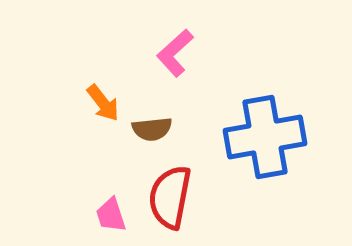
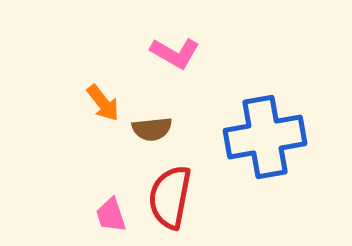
pink L-shape: rotated 108 degrees counterclockwise
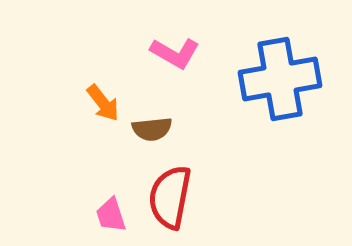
blue cross: moved 15 px right, 58 px up
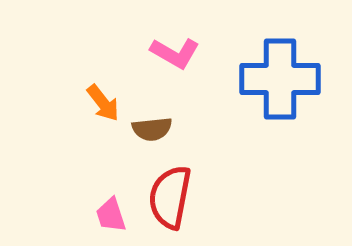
blue cross: rotated 10 degrees clockwise
